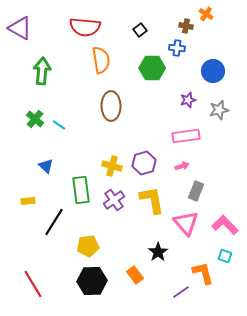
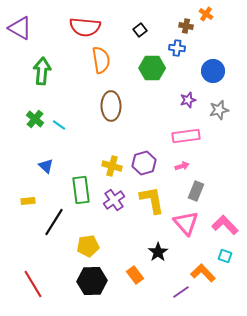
orange L-shape: rotated 30 degrees counterclockwise
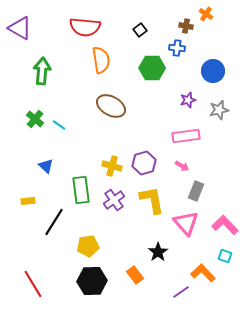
brown ellipse: rotated 60 degrees counterclockwise
pink arrow: rotated 48 degrees clockwise
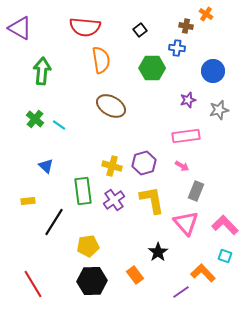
green rectangle: moved 2 px right, 1 px down
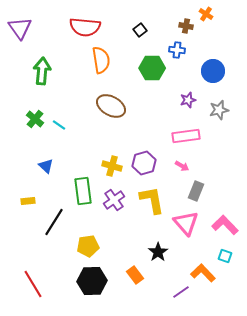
purple triangle: rotated 25 degrees clockwise
blue cross: moved 2 px down
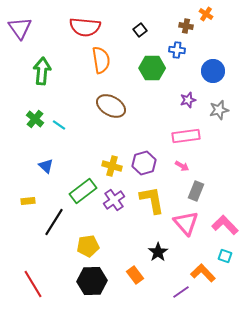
green rectangle: rotated 60 degrees clockwise
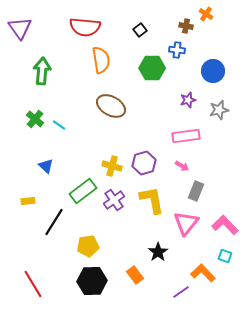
pink triangle: rotated 20 degrees clockwise
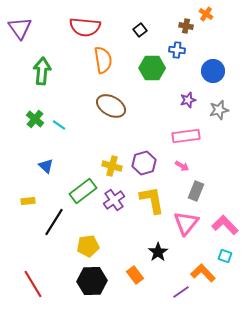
orange semicircle: moved 2 px right
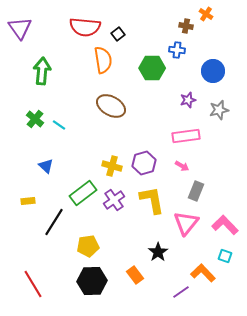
black square: moved 22 px left, 4 px down
green rectangle: moved 2 px down
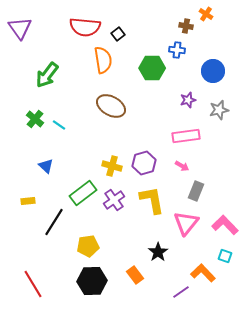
green arrow: moved 5 px right, 4 px down; rotated 148 degrees counterclockwise
